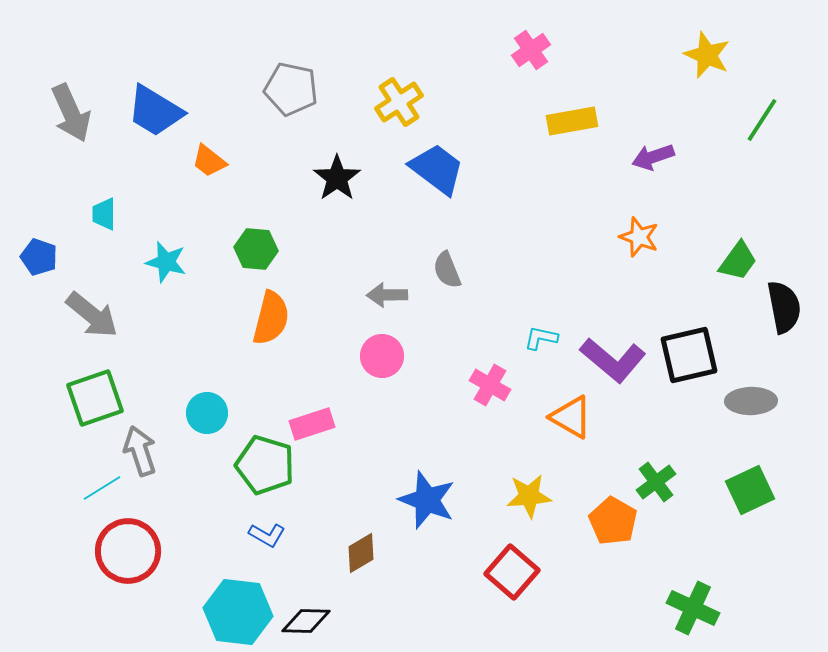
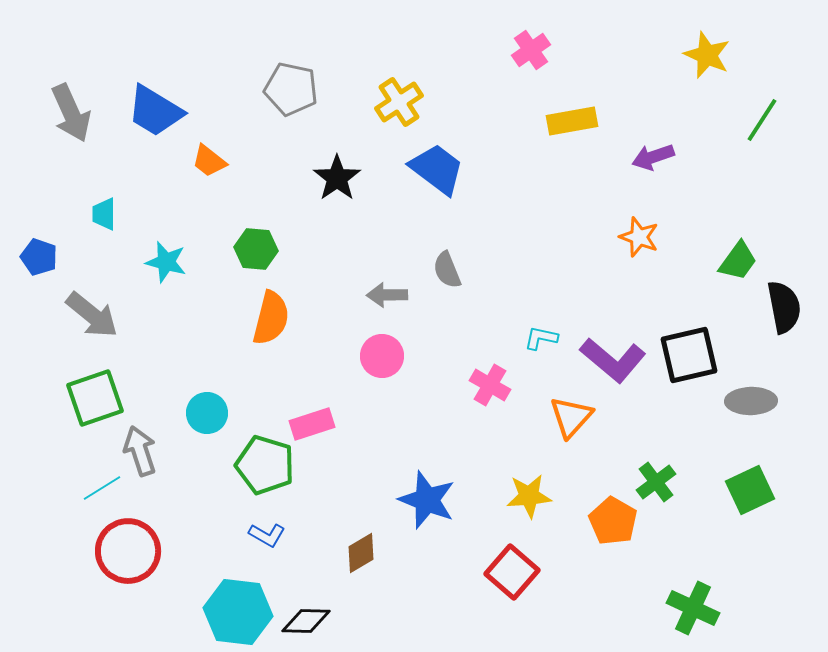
orange triangle at (571, 417): rotated 42 degrees clockwise
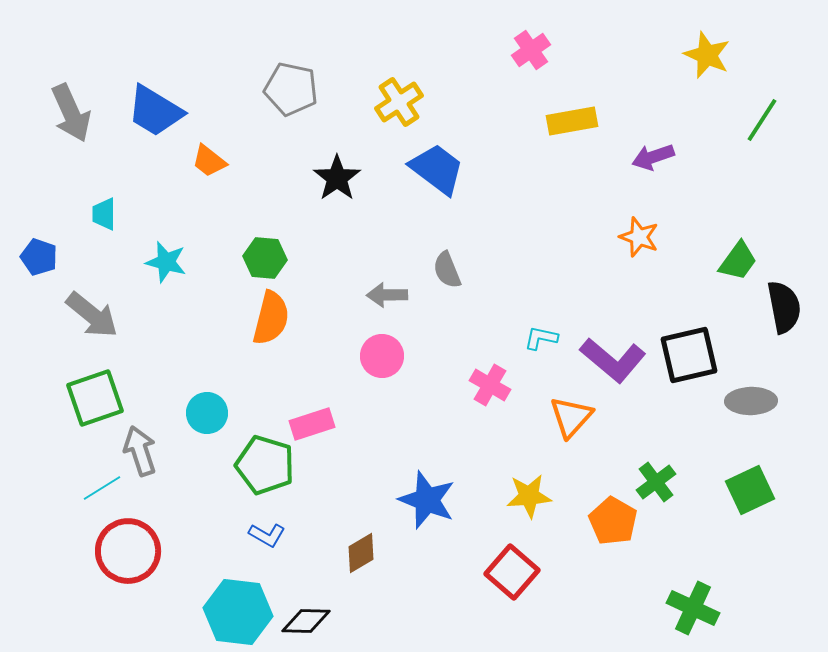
green hexagon at (256, 249): moved 9 px right, 9 px down
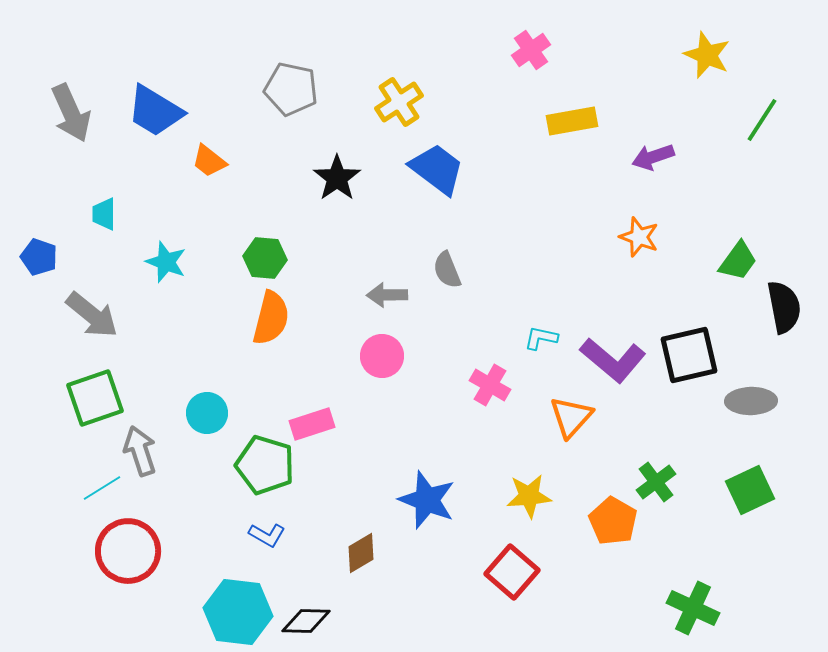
cyan star at (166, 262): rotated 6 degrees clockwise
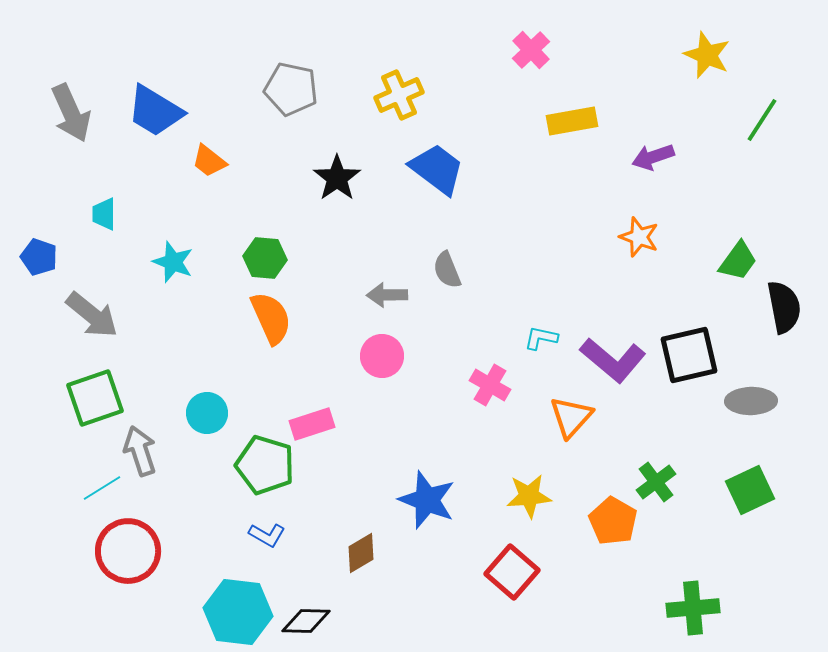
pink cross at (531, 50): rotated 9 degrees counterclockwise
yellow cross at (399, 102): moved 7 px up; rotated 9 degrees clockwise
cyan star at (166, 262): moved 7 px right
orange semicircle at (271, 318): rotated 38 degrees counterclockwise
green cross at (693, 608): rotated 30 degrees counterclockwise
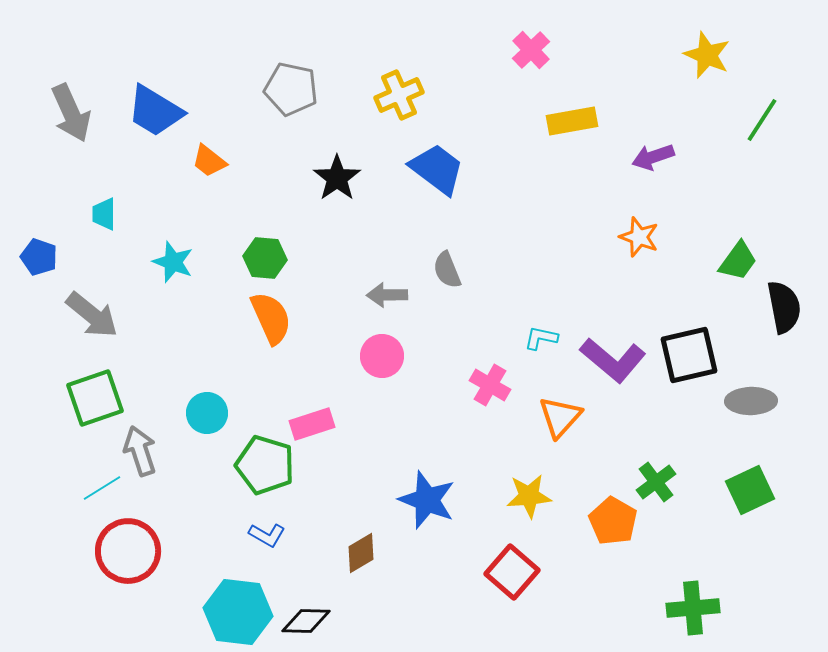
orange triangle at (571, 417): moved 11 px left
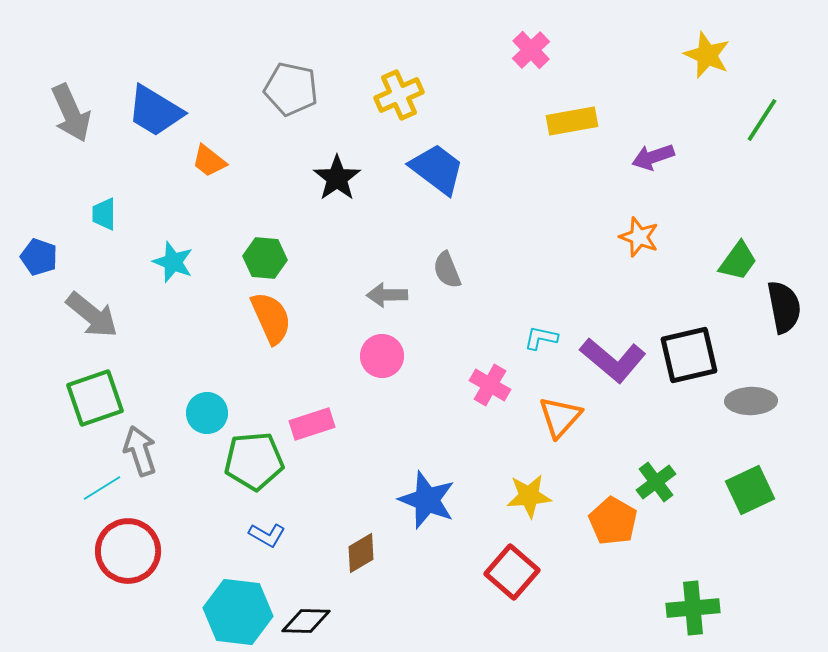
green pentagon at (265, 465): moved 11 px left, 4 px up; rotated 22 degrees counterclockwise
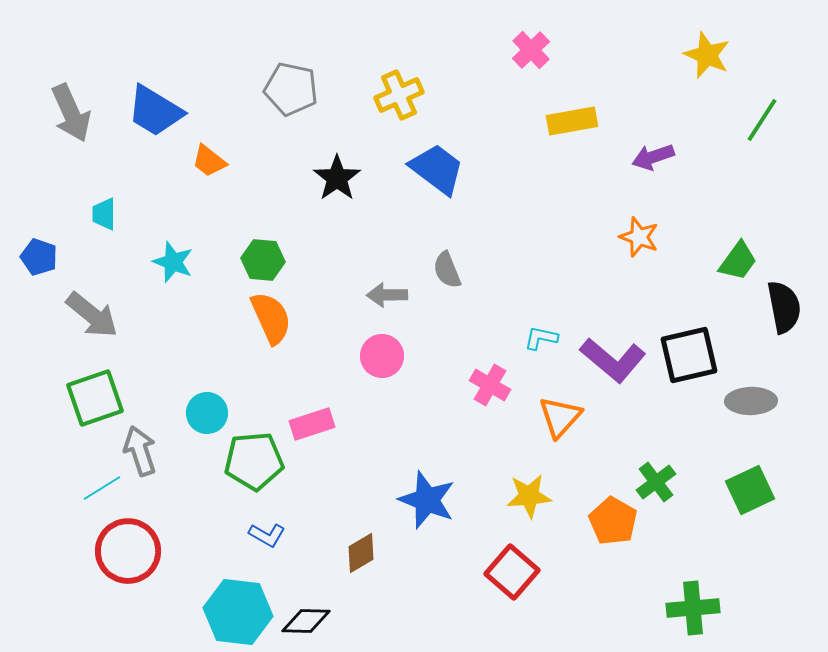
green hexagon at (265, 258): moved 2 px left, 2 px down
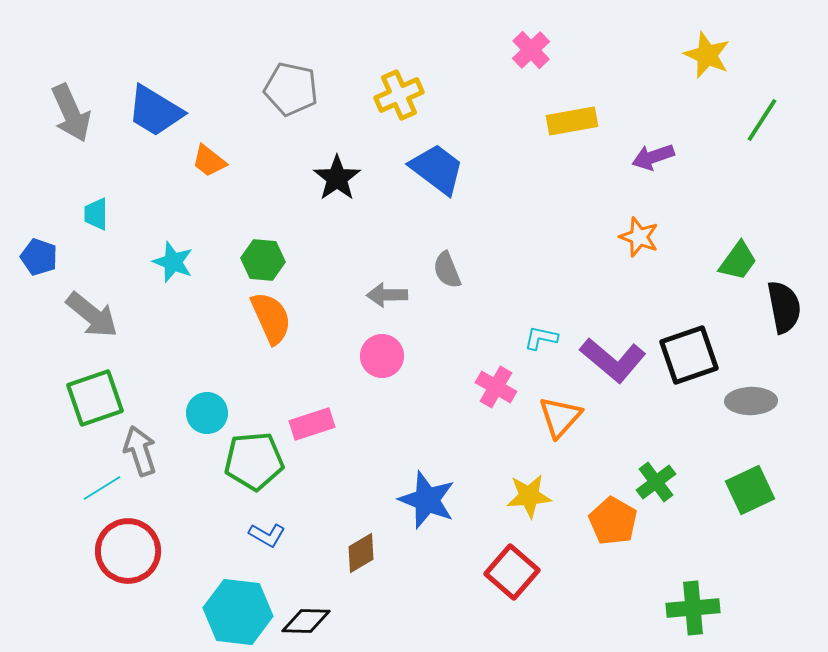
cyan trapezoid at (104, 214): moved 8 px left
black square at (689, 355): rotated 6 degrees counterclockwise
pink cross at (490, 385): moved 6 px right, 2 px down
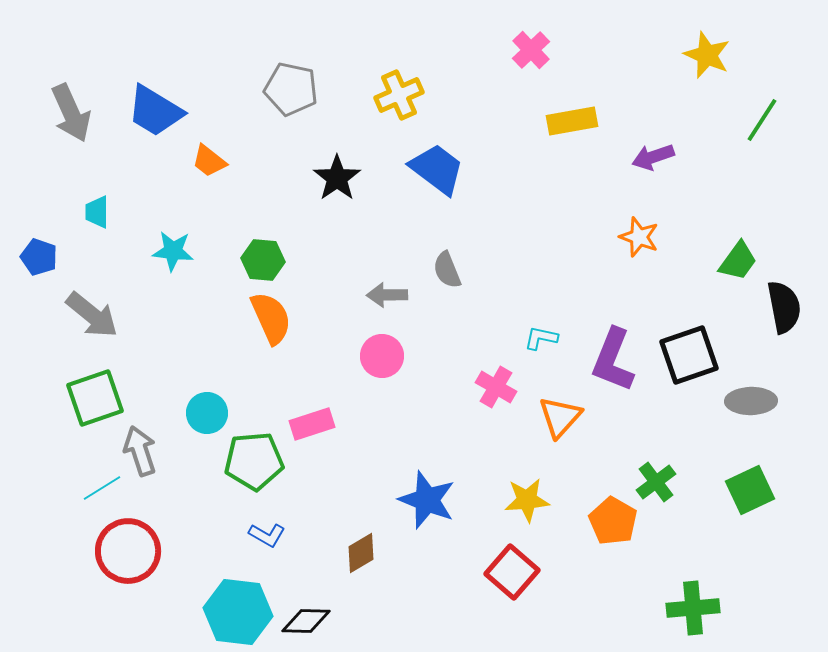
cyan trapezoid at (96, 214): moved 1 px right, 2 px up
cyan star at (173, 262): moved 11 px up; rotated 15 degrees counterclockwise
purple L-shape at (613, 360): rotated 72 degrees clockwise
yellow star at (529, 496): moved 2 px left, 4 px down
